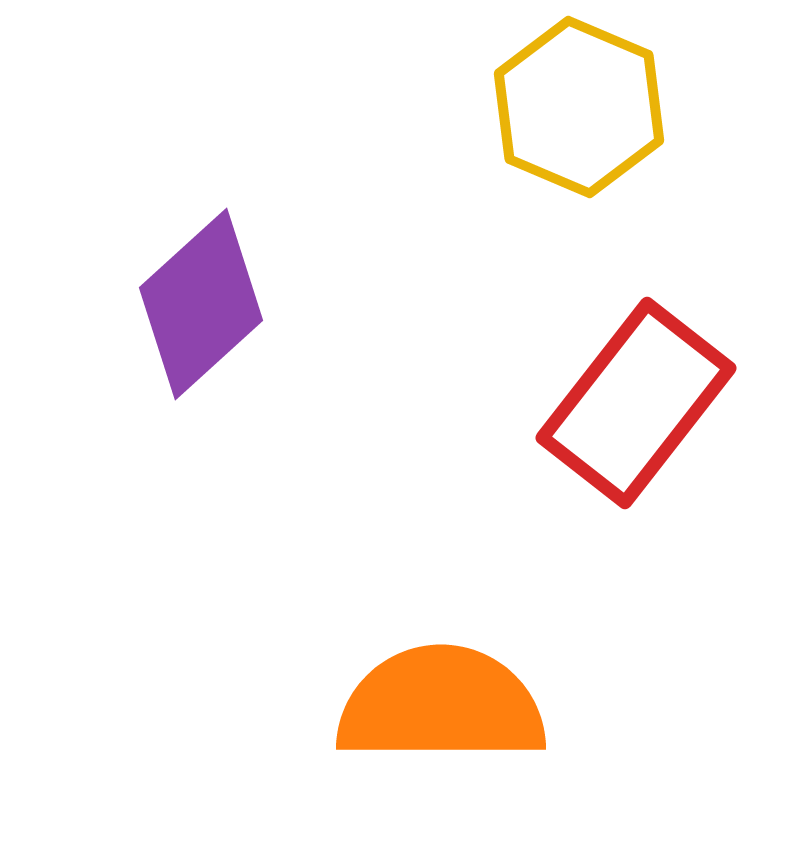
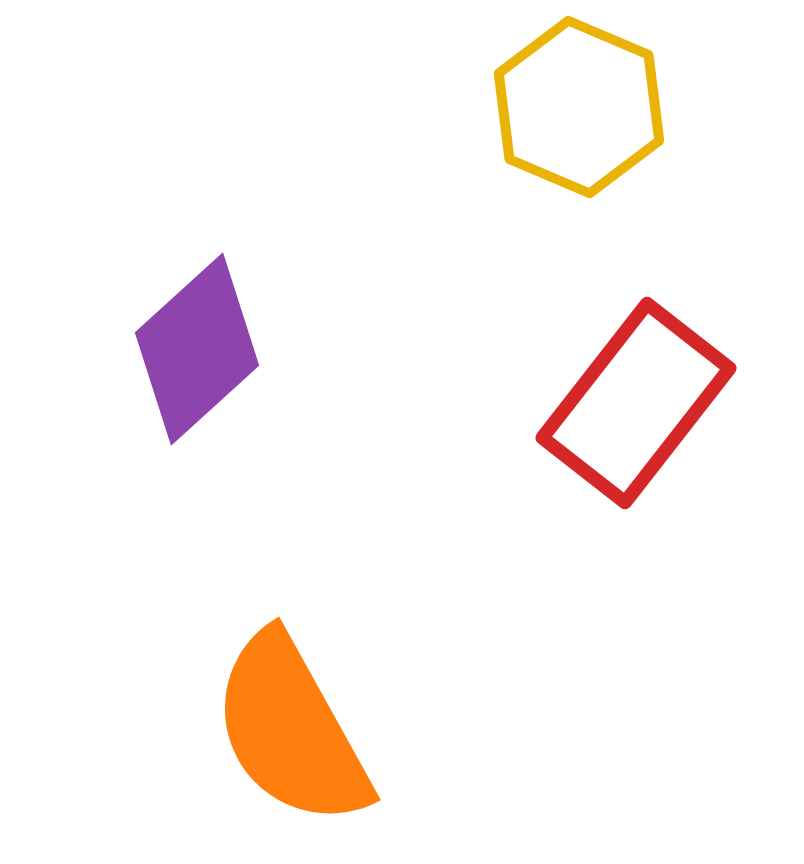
purple diamond: moved 4 px left, 45 px down
orange semicircle: moved 150 px left, 25 px down; rotated 119 degrees counterclockwise
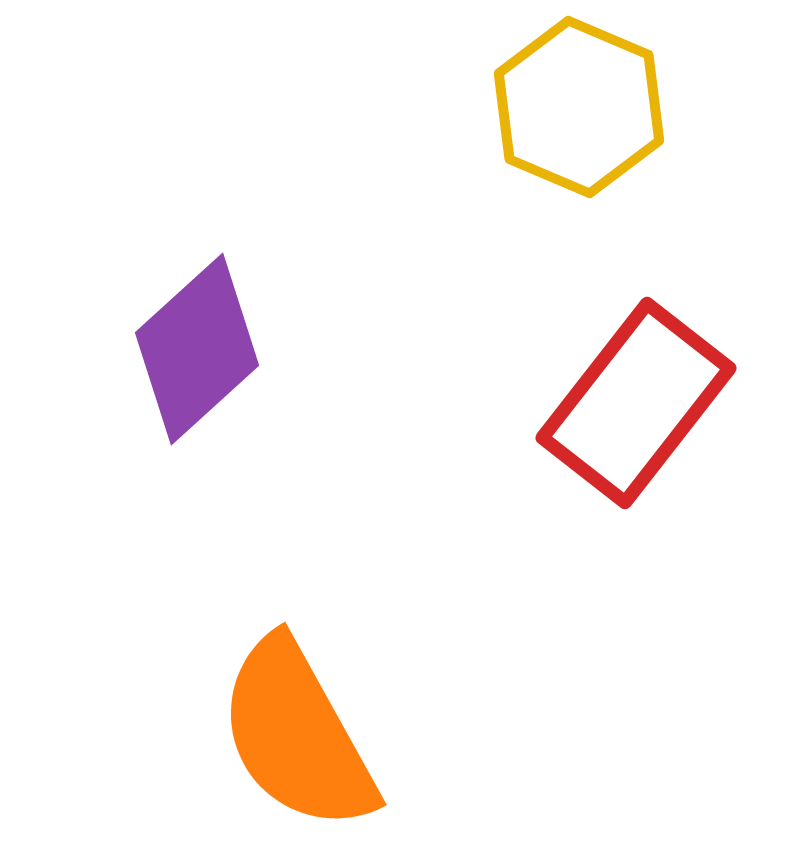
orange semicircle: moved 6 px right, 5 px down
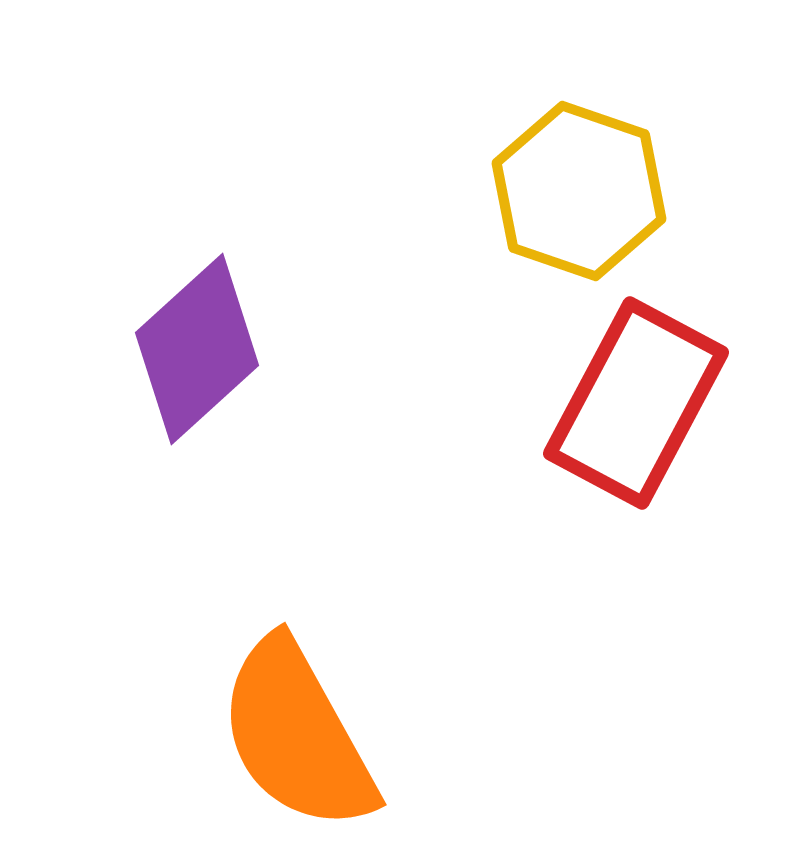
yellow hexagon: moved 84 px down; rotated 4 degrees counterclockwise
red rectangle: rotated 10 degrees counterclockwise
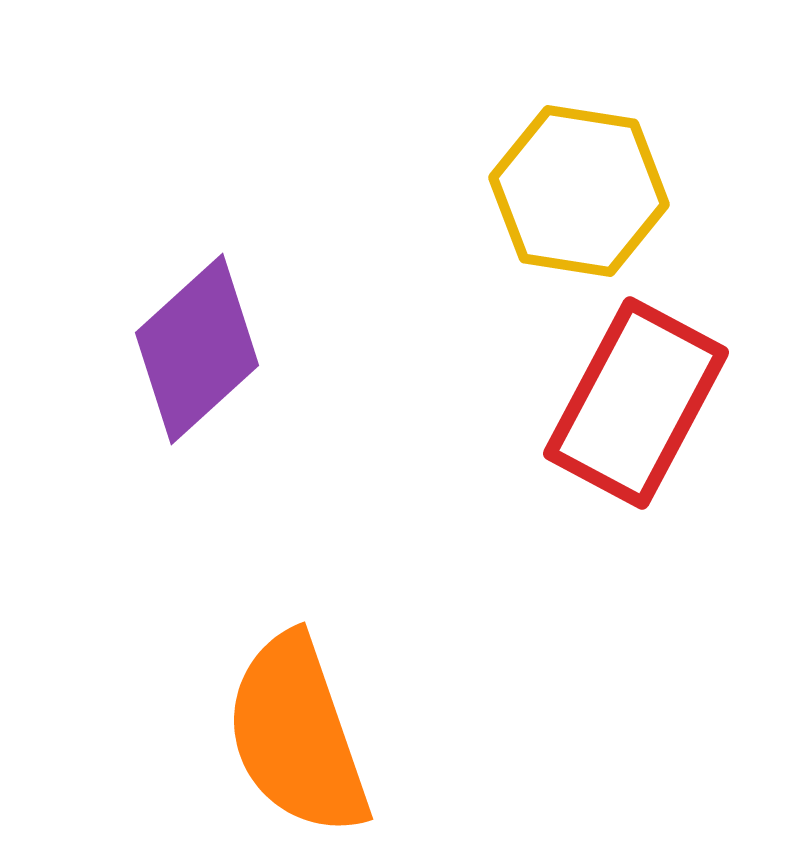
yellow hexagon: rotated 10 degrees counterclockwise
orange semicircle: rotated 10 degrees clockwise
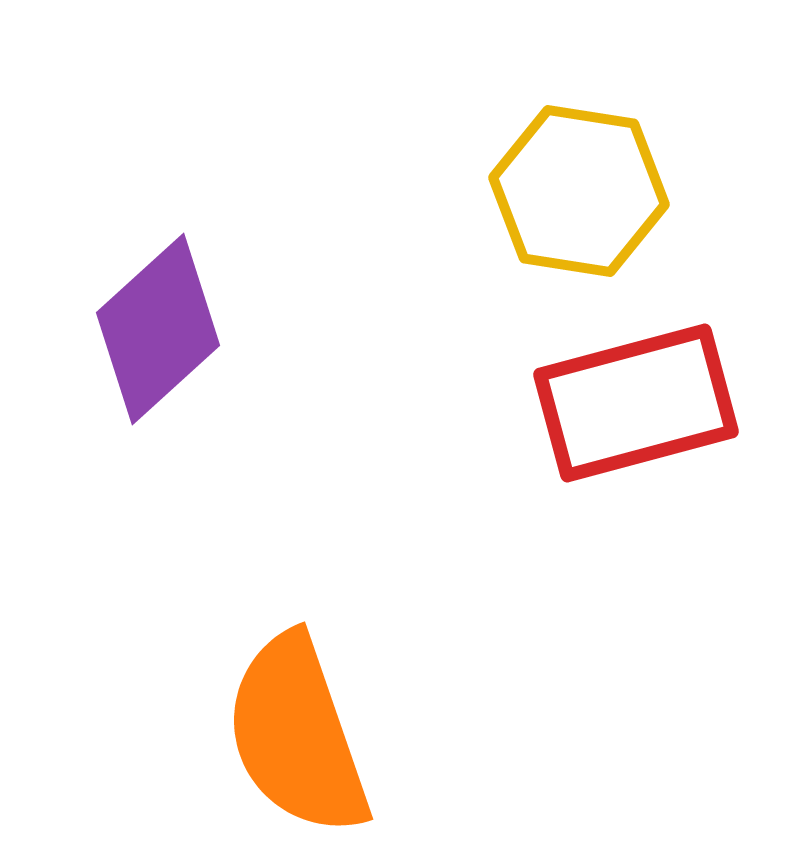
purple diamond: moved 39 px left, 20 px up
red rectangle: rotated 47 degrees clockwise
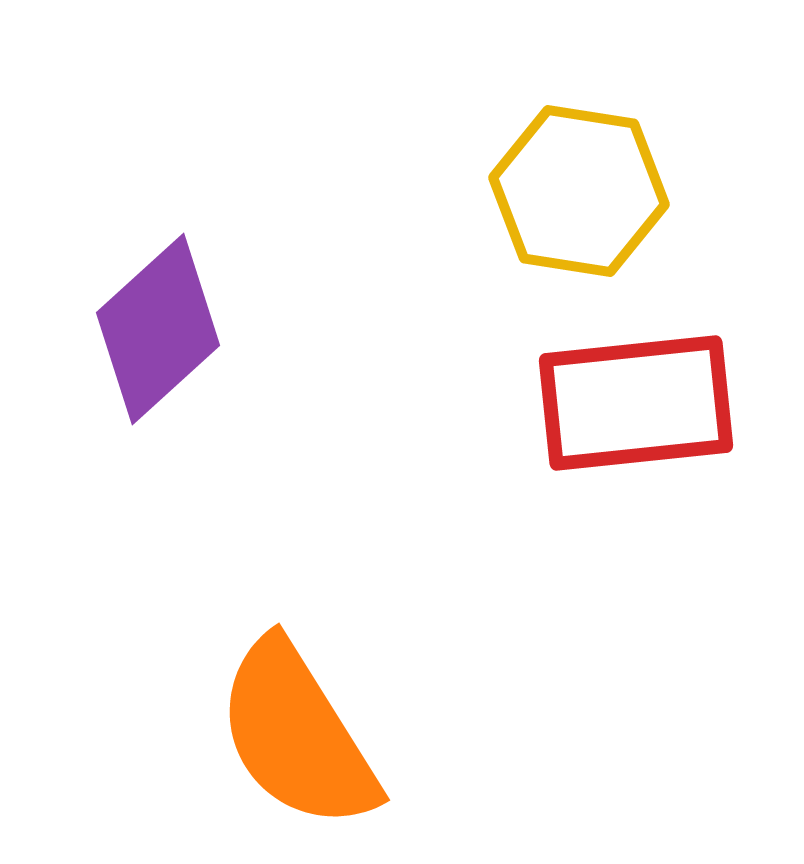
red rectangle: rotated 9 degrees clockwise
orange semicircle: rotated 13 degrees counterclockwise
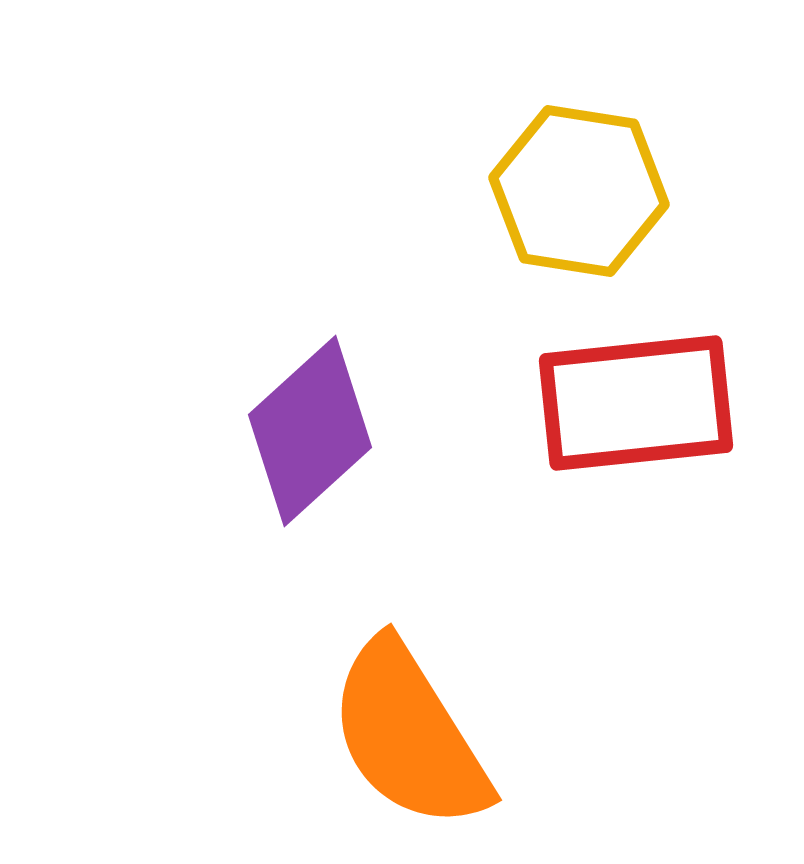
purple diamond: moved 152 px right, 102 px down
orange semicircle: moved 112 px right
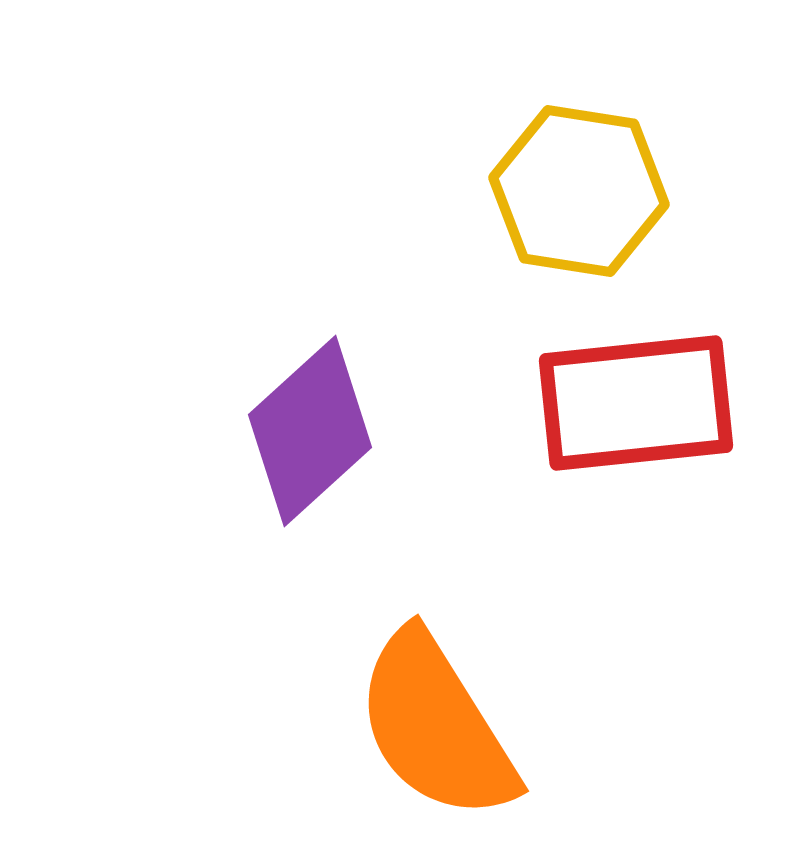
orange semicircle: moved 27 px right, 9 px up
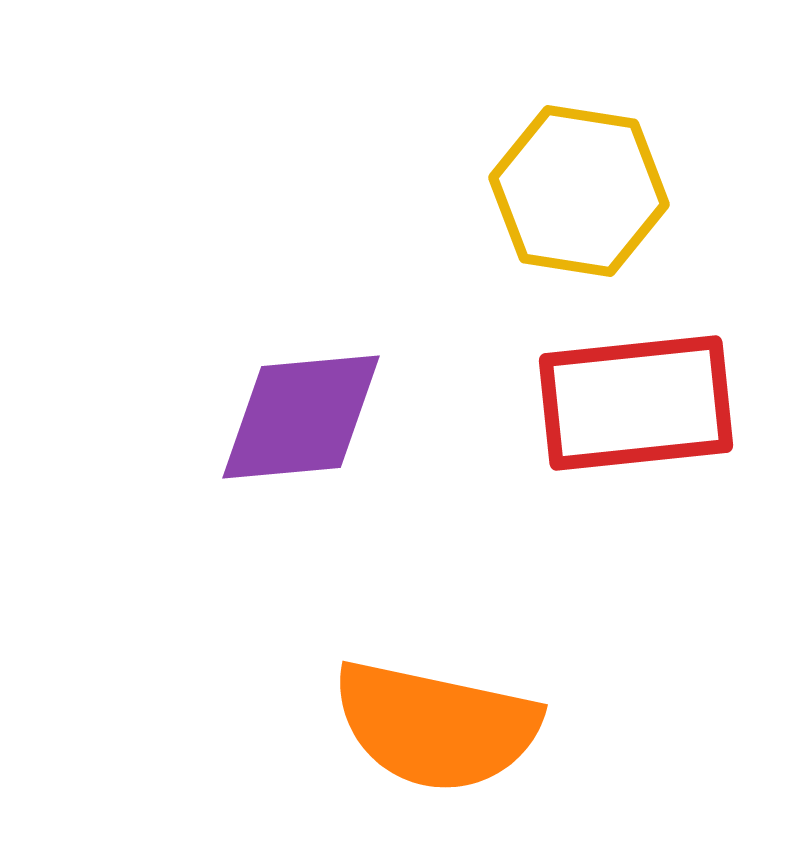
purple diamond: moved 9 px left, 14 px up; rotated 37 degrees clockwise
orange semicircle: rotated 46 degrees counterclockwise
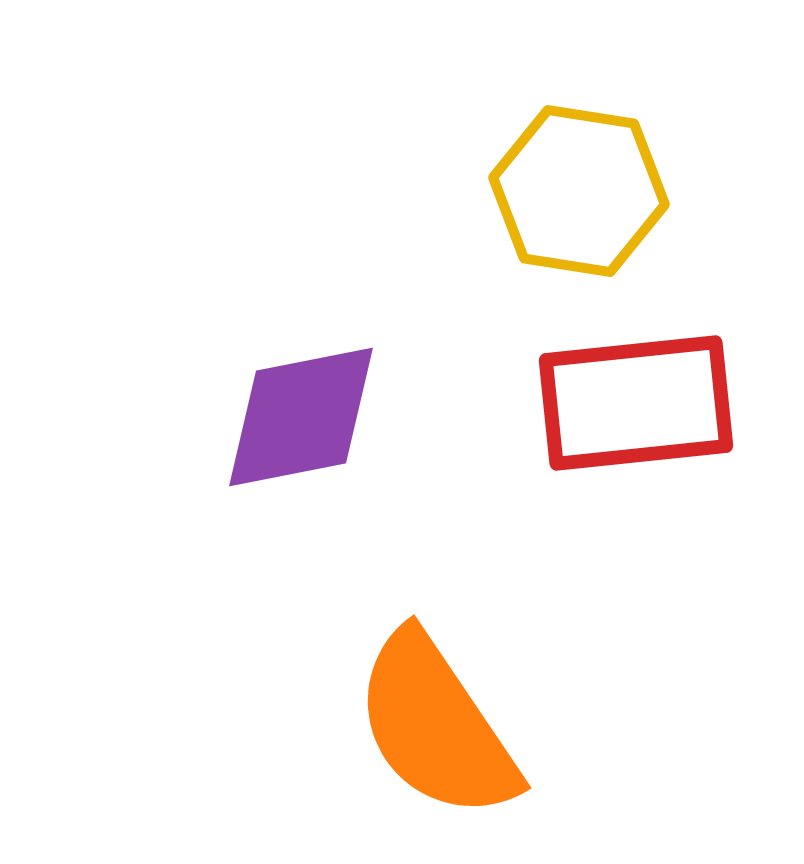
purple diamond: rotated 6 degrees counterclockwise
orange semicircle: rotated 44 degrees clockwise
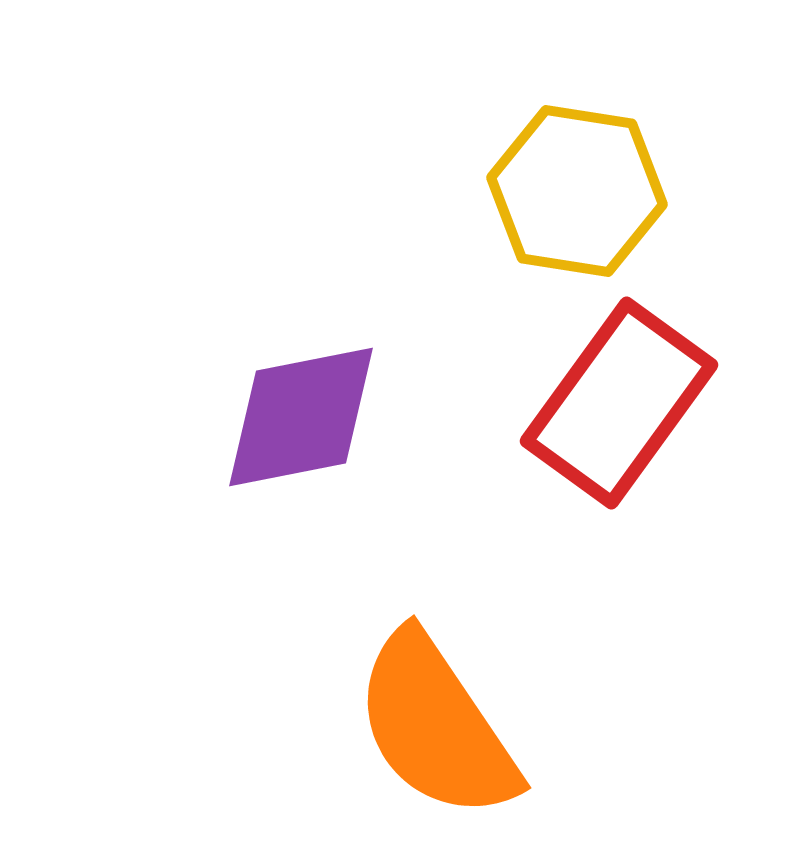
yellow hexagon: moved 2 px left
red rectangle: moved 17 px left; rotated 48 degrees counterclockwise
